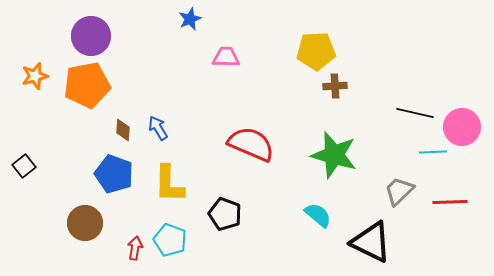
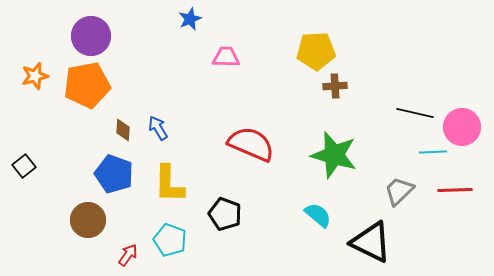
red line: moved 5 px right, 12 px up
brown circle: moved 3 px right, 3 px up
red arrow: moved 7 px left, 7 px down; rotated 25 degrees clockwise
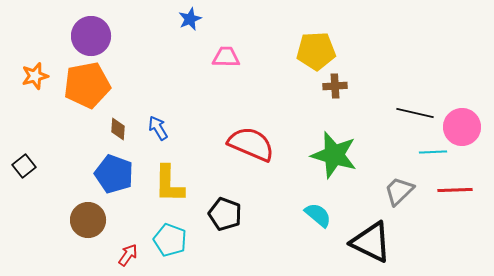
brown diamond: moved 5 px left, 1 px up
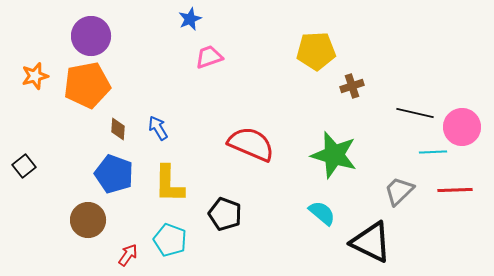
pink trapezoid: moved 17 px left; rotated 20 degrees counterclockwise
brown cross: moved 17 px right; rotated 15 degrees counterclockwise
cyan semicircle: moved 4 px right, 2 px up
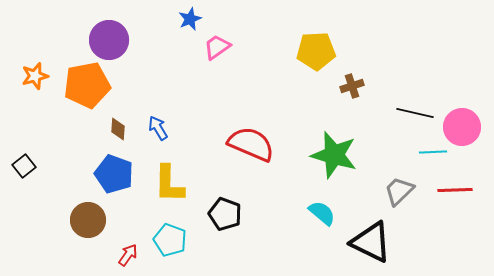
purple circle: moved 18 px right, 4 px down
pink trapezoid: moved 8 px right, 10 px up; rotated 16 degrees counterclockwise
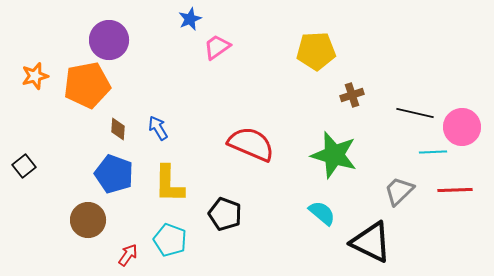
brown cross: moved 9 px down
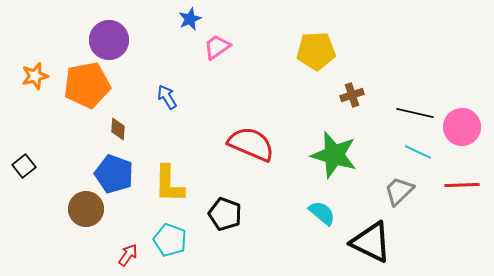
blue arrow: moved 9 px right, 31 px up
cyan line: moved 15 px left; rotated 28 degrees clockwise
red line: moved 7 px right, 5 px up
brown circle: moved 2 px left, 11 px up
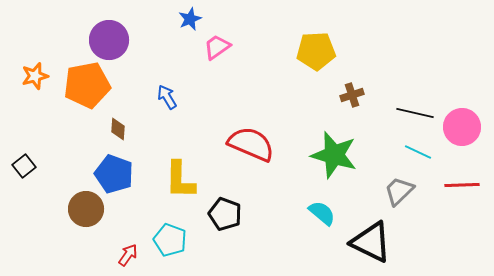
yellow L-shape: moved 11 px right, 4 px up
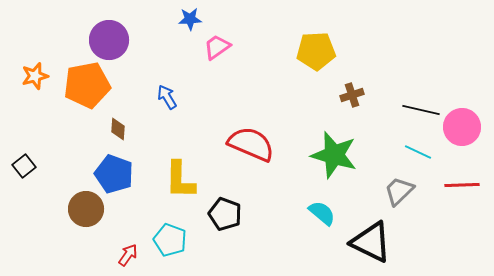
blue star: rotated 20 degrees clockwise
black line: moved 6 px right, 3 px up
